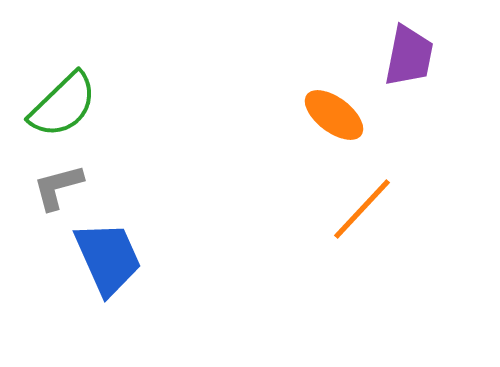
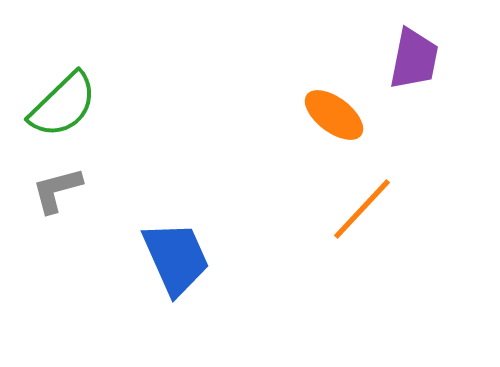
purple trapezoid: moved 5 px right, 3 px down
gray L-shape: moved 1 px left, 3 px down
blue trapezoid: moved 68 px right
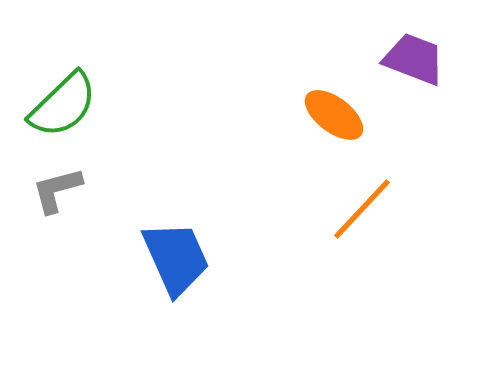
purple trapezoid: rotated 80 degrees counterclockwise
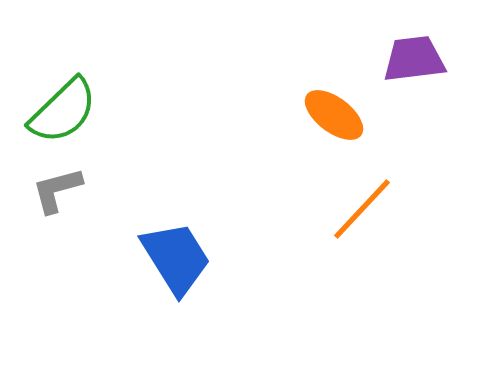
purple trapezoid: rotated 28 degrees counterclockwise
green semicircle: moved 6 px down
blue trapezoid: rotated 8 degrees counterclockwise
